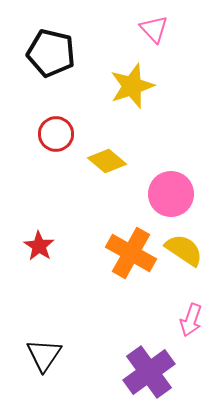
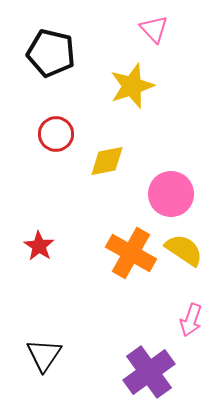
yellow diamond: rotated 51 degrees counterclockwise
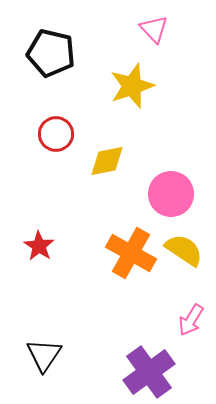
pink arrow: rotated 12 degrees clockwise
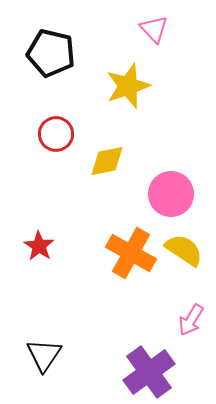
yellow star: moved 4 px left
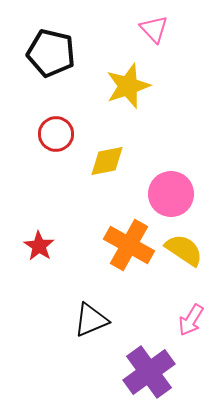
orange cross: moved 2 px left, 8 px up
black triangle: moved 47 px right, 35 px up; rotated 33 degrees clockwise
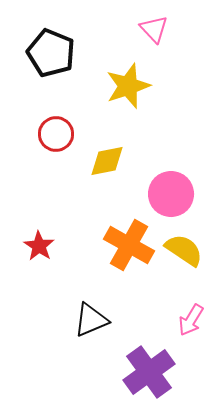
black pentagon: rotated 9 degrees clockwise
